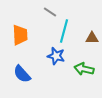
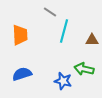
brown triangle: moved 2 px down
blue star: moved 7 px right, 25 px down
blue semicircle: rotated 114 degrees clockwise
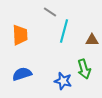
green arrow: rotated 120 degrees counterclockwise
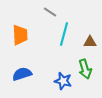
cyan line: moved 3 px down
brown triangle: moved 2 px left, 2 px down
green arrow: moved 1 px right
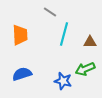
green arrow: rotated 84 degrees clockwise
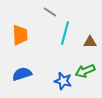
cyan line: moved 1 px right, 1 px up
green arrow: moved 2 px down
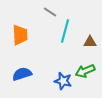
cyan line: moved 2 px up
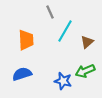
gray line: rotated 32 degrees clockwise
cyan line: rotated 15 degrees clockwise
orange trapezoid: moved 6 px right, 5 px down
brown triangle: moved 3 px left; rotated 40 degrees counterclockwise
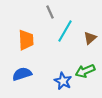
brown triangle: moved 3 px right, 4 px up
blue star: rotated 12 degrees clockwise
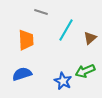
gray line: moved 9 px left; rotated 48 degrees counterclockwise
cyan line: moved 1 px right, 1 px up
